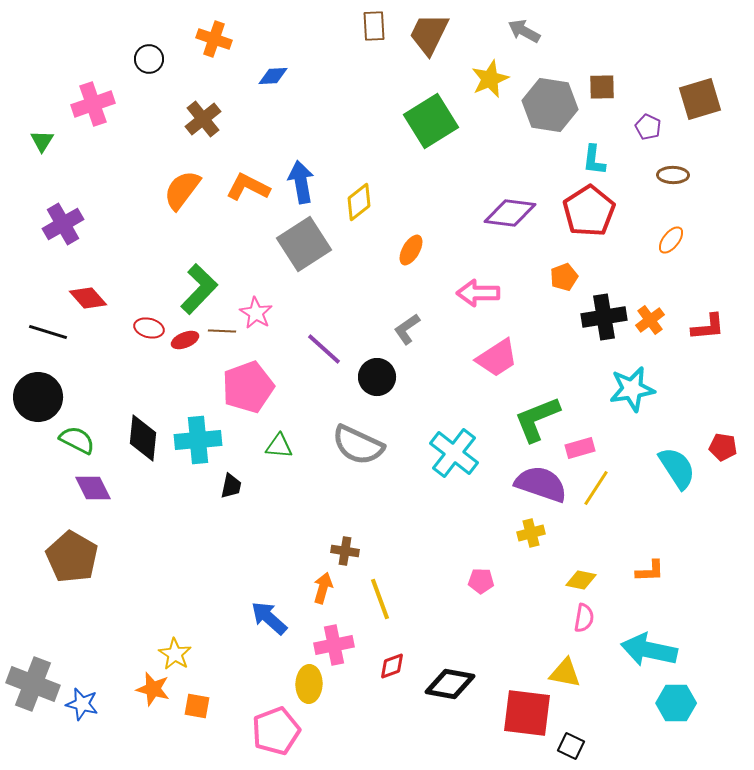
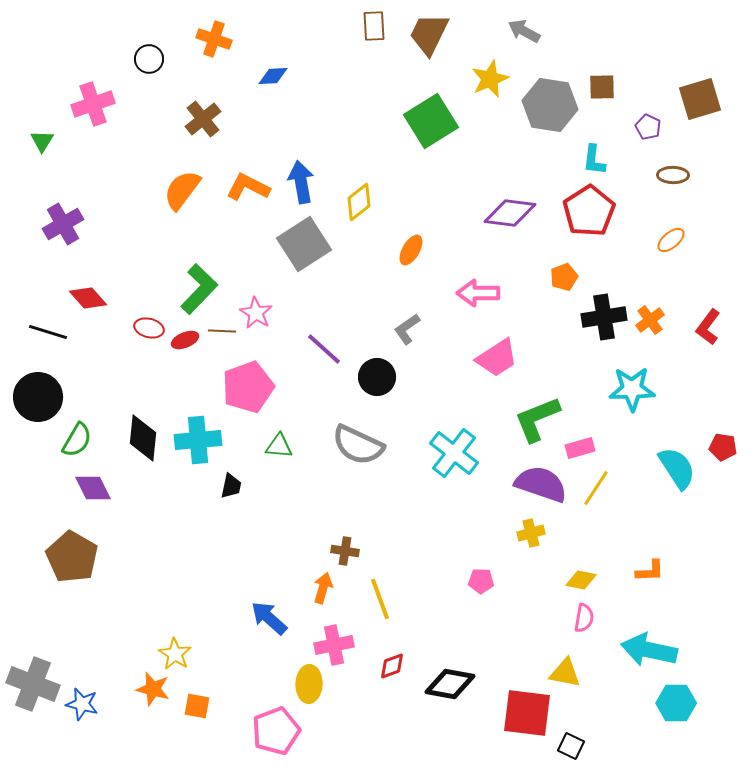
orange ellipse at (671, 240): rotated 12 degrees clockwise
red L-shape at (708, 327): rotated 132 degrees clockwise
cyan star at (632, 389): rotated 9 degrees clockwise
green semicircle at (77, 440): rotated 93 degrees clockwise
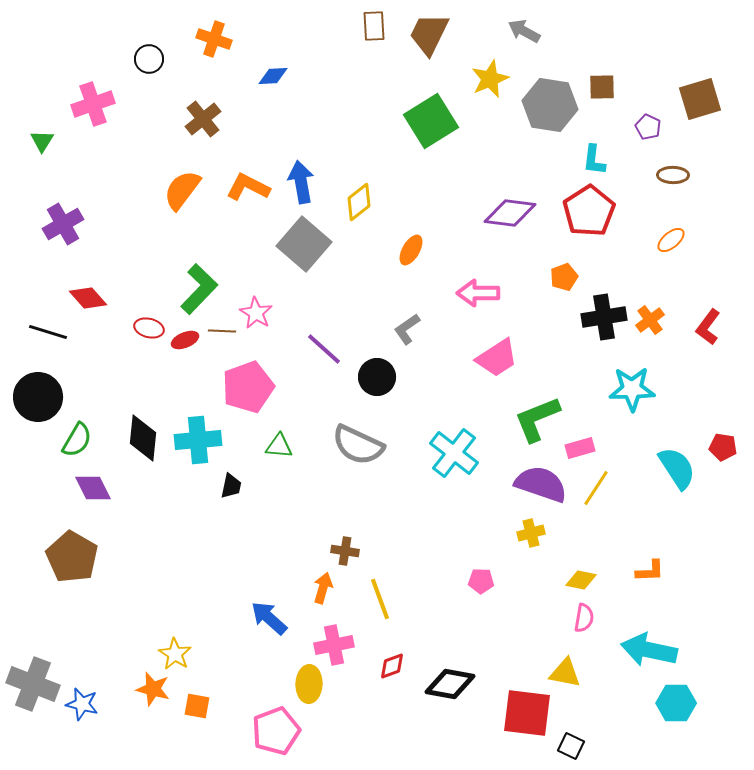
gray square at (304, 244): rotated 16 degrees counterclockwise
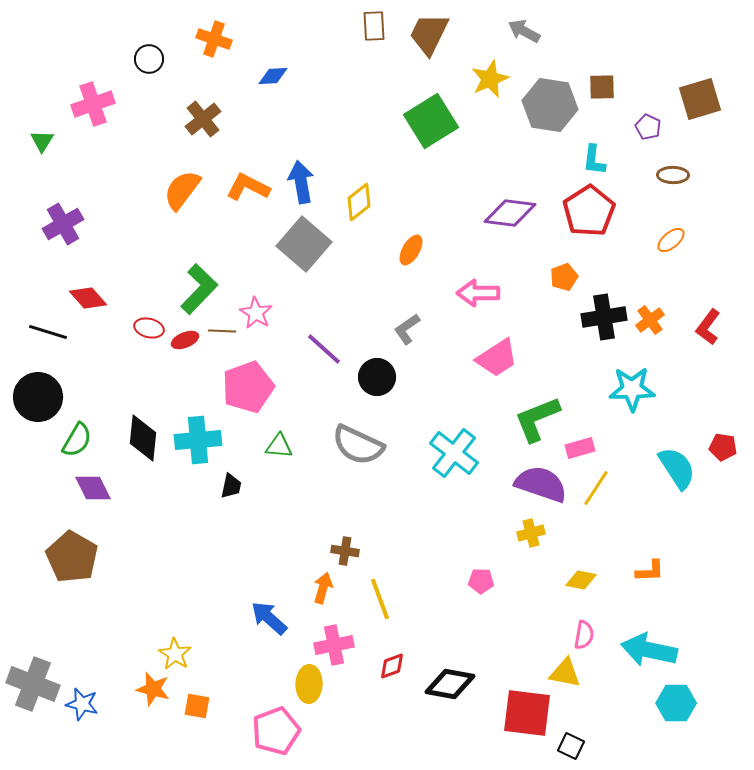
pink semicircle at (584, 618): moved 17 px down
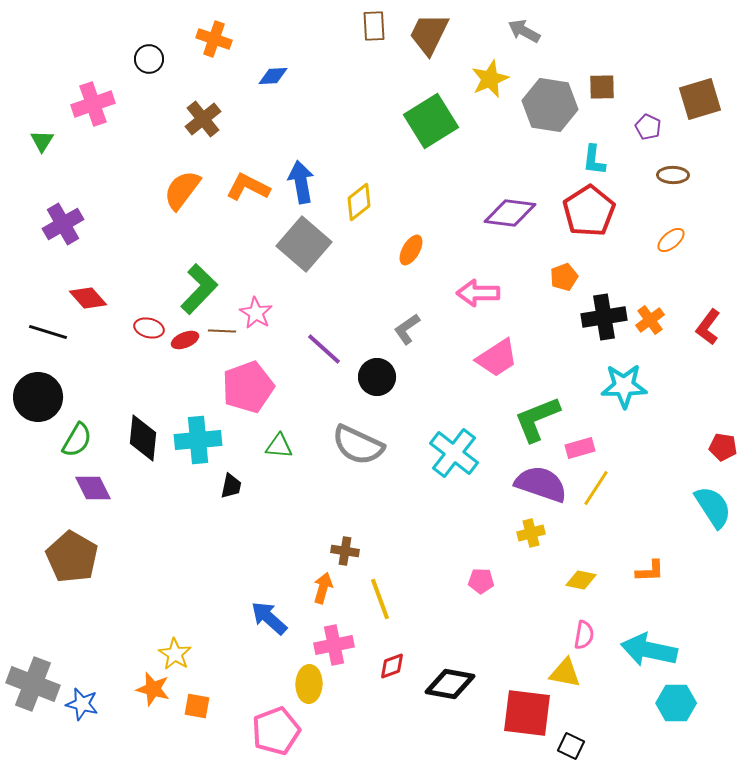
cyan star at (632, 389): moved 8 px left, 3 px up
cyan semicircle at (677, 468): moved 36 px right, 39 px down
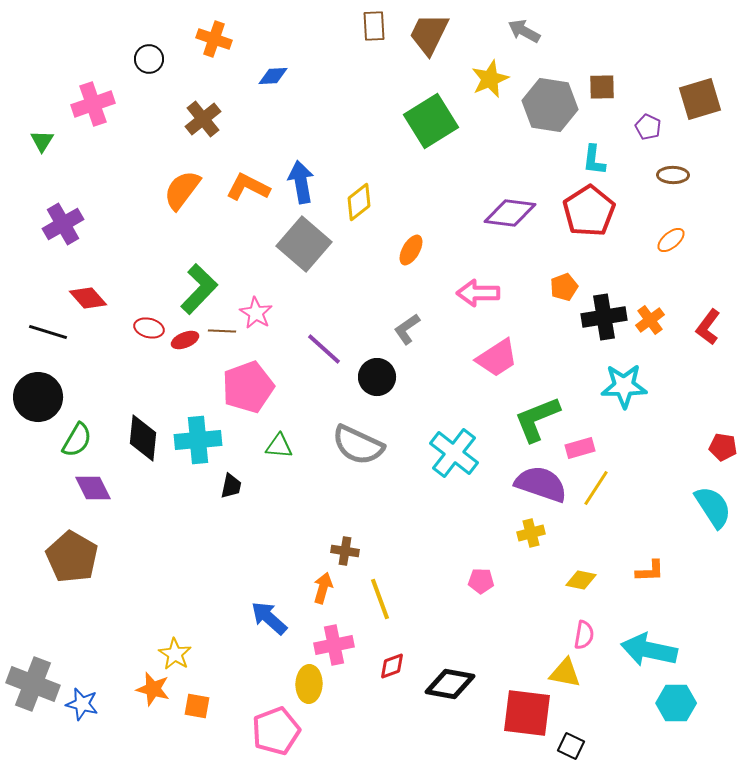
orange pentagon at (564, 277): moved 10 px down
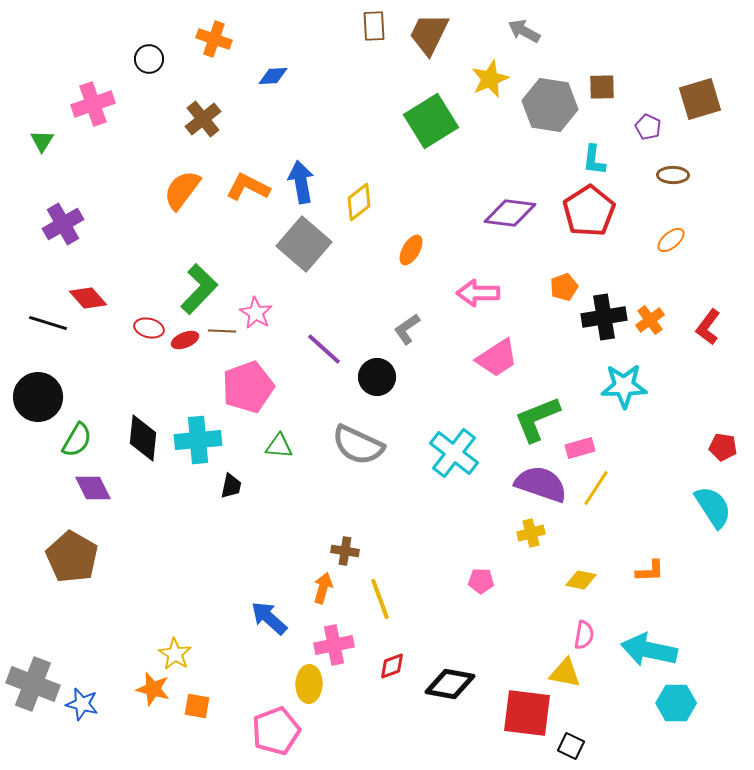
black line at (48, 332): moved 9 px up
